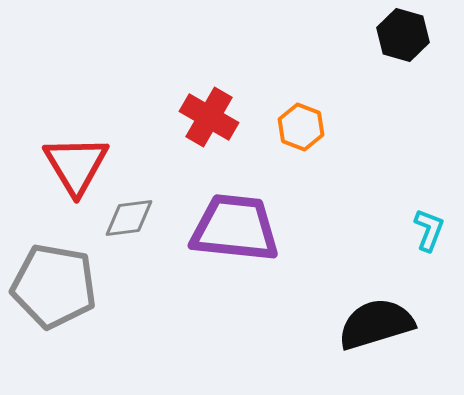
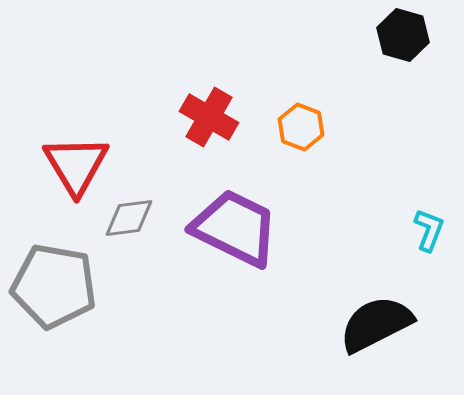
purple trapezoid: rotated 20 degrees clockwise
black semicircle: rotated 10 degrees counterclockwise
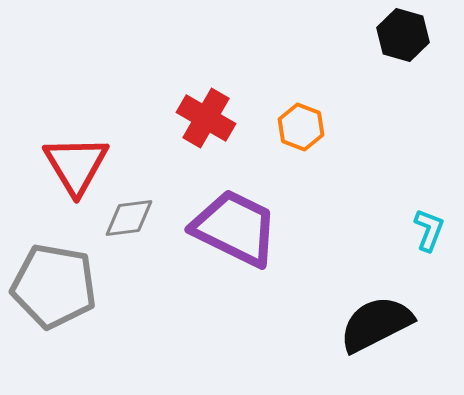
red cross: moved 3 px left, 1 px down
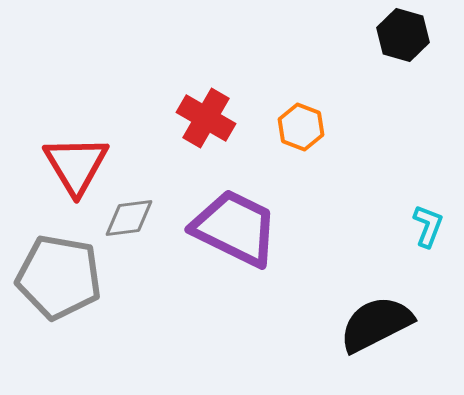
cyan L-shape: moved 1 px left, 4 px up
gray pentagon: moved 5 px right, 9 px up
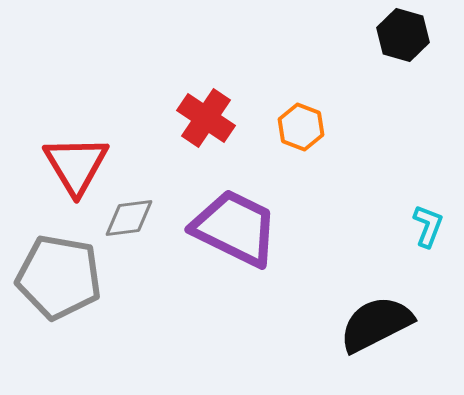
red cross: rotated 4 degrees clockwise
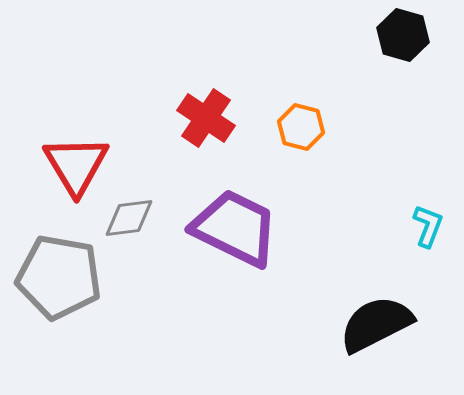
orange hexagon: rotated 6 degrees counterclockwise
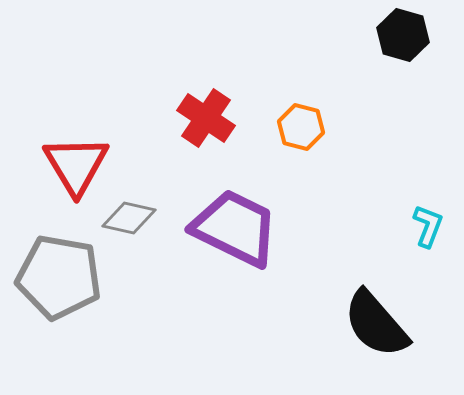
gray diamond: rotated 20 degrees clockwise
black semicircle: rotated 104 degrees counterclockwise
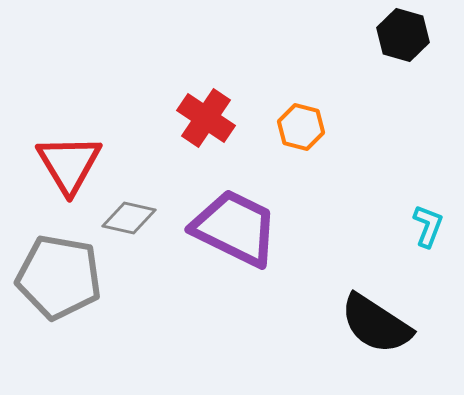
red triangle: moved 7 px left, 1 px up
black semicircle: rotated 16 degrees counterclockwise
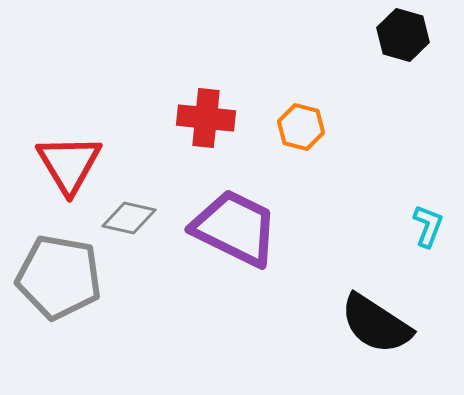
red cross: rotated 28 degrees counterclockwise
